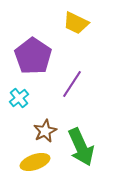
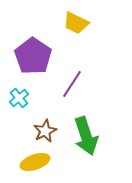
green arrow: moved 5 px right, 11 px up; rotated 6 degrees clockwise
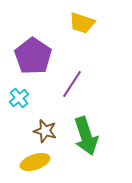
yellow trapezoid: moved 6 px right; rotated 8 degrees counterclockwise
brown star: rotated 30 degrees counterclockwise
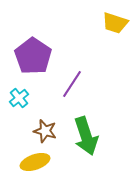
yellow trapezoid: moved 33 px right
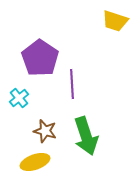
yellow trapezoid: moved 2 px up
purple pentagon: moved 7 px right, 2 px down
purple line: rotated 36 degrees counterclockwise
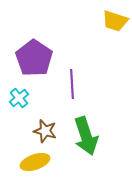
purple pentagon: moved 6 px left
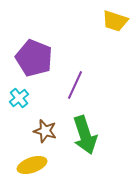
purple pentagon: rotated 12 degrees counterclockwise
purple line: moved 3 px right, 1 px down; rotated 28 degrees clockwise
green arrow: moved 1 px left, 1 px up
yellow ellipse: moved 3 px left, 3 px down
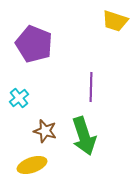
purple pentagon: moved 14 px up
purple line: moved 16 px right, 2 px down; rotated 24 degrees counterclockwise
green arrow: moved 1 px left, 1 px down
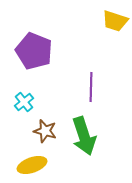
purple pentagon: moved 7 px down
cyan cross: moved 5 px right, 4 px down
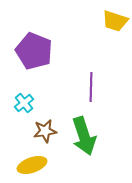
cyan cross: moved 1 px down
brown star: rotated 25 degrees counterclockwise
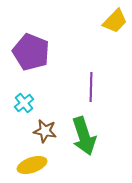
yellow trapezoid: rotated 64 degrees counterclockwise
purple pentagon: moved 3 px left, 1 px down
brown star: rotated 20 degrees clockwise
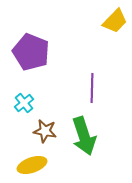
purple line: moved 1 px right, 1 px down
